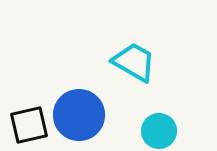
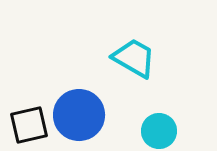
cyan trapezoid: moved 4 px up
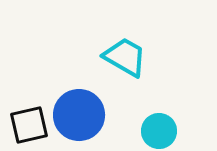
cyan trapezoid: moved 9 px left, 1 px up
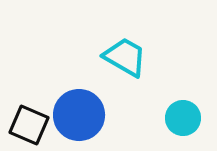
black square: rotated 36 degrees clockwise
cyan circle: moved 24 px right, 13 px up
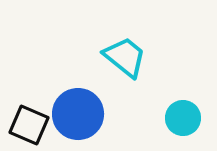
cyan trapezoid: rotated 9 degrees clockwise
blue circle: moved 1 px left, 1 px up
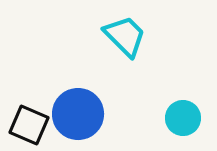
cyan trapezoid: moved 21 px up; rotated 6 degrees clockwise
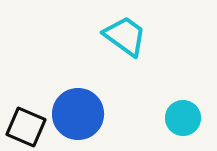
cyan trapezoid: rotated 9 degrees counterclockwise
black square: moved 3 px left, 2 px down
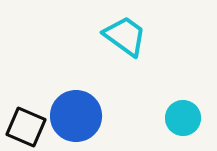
blue circle: moved 2 px left, 2 px down
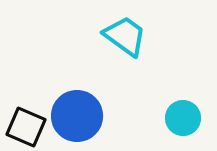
blue circle: moved 1 px right
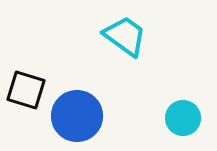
black square: moved 37 px up; rotated 6 degrees counterclockwise
